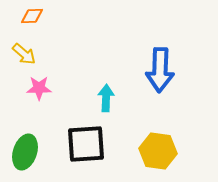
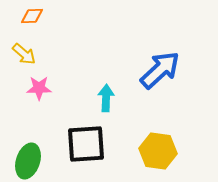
blue arrow: rotated 135 degrees counterclockwise
green ellipse: moved 3 px right, 9 px down
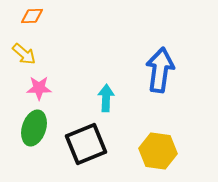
blue arrow: rotated 39 degrees counterclockwise
black square: rotated 18 degrees counterclockwise
green ellipse: moved 6 px right, 33 px up
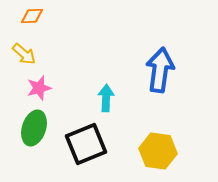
pink star: rotated 15 degrees counterclockwise
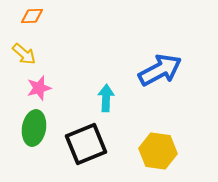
blue arrow: rotated 54 degrees clockwise
green ellipse: rotated 8 degrees counterclockwise
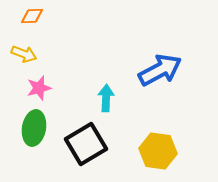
yellow arrow: rotated 20 degrees counterclockwise
black square: rotated 9 degrees counterclockwise
